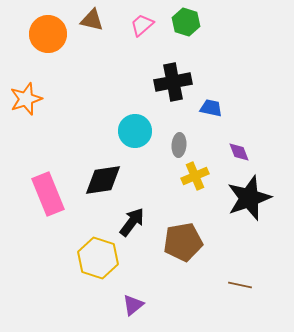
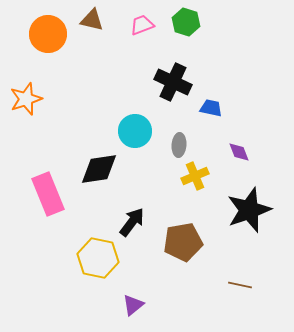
pink trapezoid: rotated 20 degrees clockwise
black cross: rotated 36 degrees clockwise
black diamond: moved 4 px left, 11 px up
black star: moved 12 px down
yellow hexagon: rotated 6 degrees counterclockwise
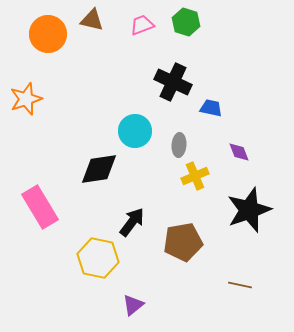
pink rectangle: moved 8 px left, 13 px down; rotated 9 degrees counterclockwise
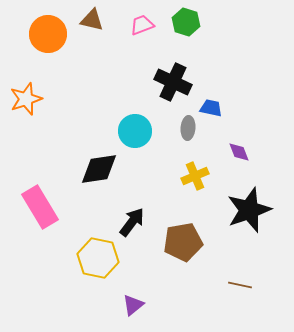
gray ellipse: moved 9 px right, 17 px up
